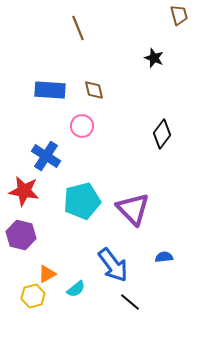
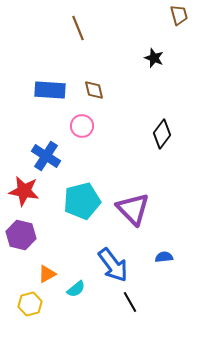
yellow hexagon: moved 3 px left, 8 px down
black line: rotated 20 degrees clockwise
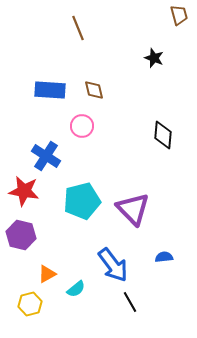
black diamond: moved 1 px right, 1 px down; rotated 32 degrees counterclockwise
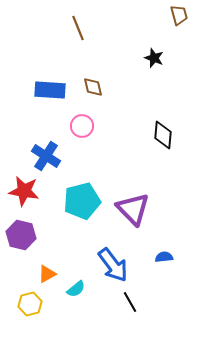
brown diamond: moved 1 px left, 3 px up
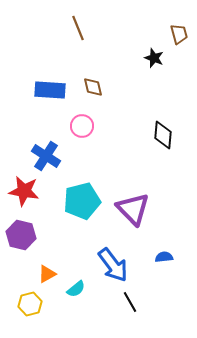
brown trapezoid: moved 19 px down
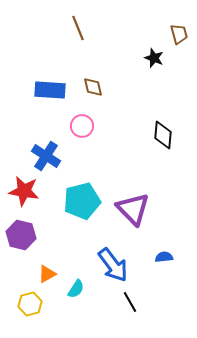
cyan semicircle: rotated 18 degrees counterclockwise
